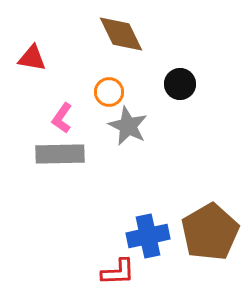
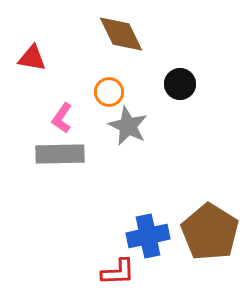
brown pentagon: rotated 10 degrees counterclockwise
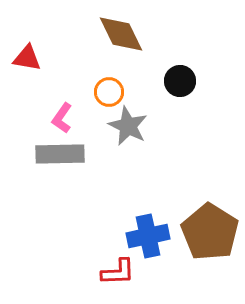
red triangle: moved 5 px left
black circle: moved 3 px up
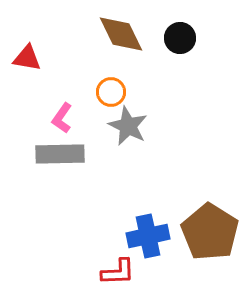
black circle: moved 43 px up
orange circle: moved 2 px right
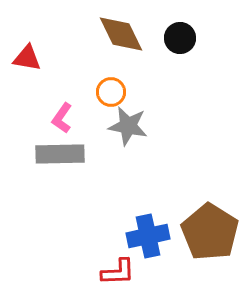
gray star: rotated 15 degrees counterclockwise
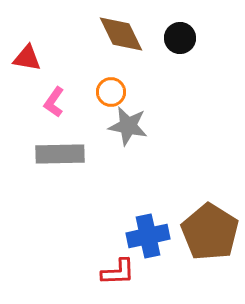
pink L-shape: moved 8 px left, 16 px up
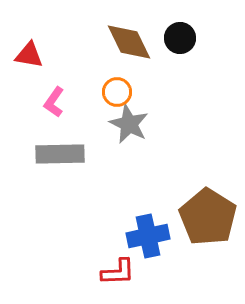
brown diamond: moved 8 px right, 8 px down
red triangle: moved 2 px right, 3 px up
orange circle: moved 6 px right
gray star: moved 1 px right, 2 px up; rotated 15 degrees clockwise
brown pentagon: moved 2 px left, 15 px up
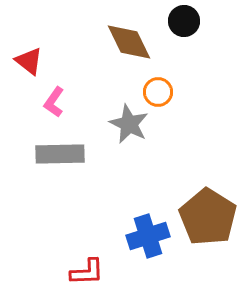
black circle: moved 4 px right, 17 px up
red triangle: moved 6 px down; rotated 28 degrees clockwise
orange circle: moved 41 px right
blue cross: rotated 6 degrees counterclockwise
red L-shape: moved 31 px left
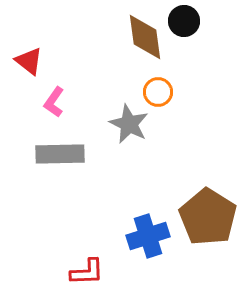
brown diamond: moved 16 px right, 5 px up; rotated 18 degrees clockwise
